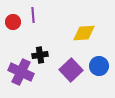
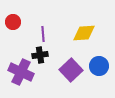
purple line: moved 10 px right, 19 px down
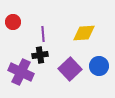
purple square: moved 1 px left, 1 px up
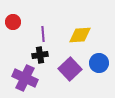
yellow diamond: moved 4 px left, 2 px down
blue circle: moved 3 px up
purple cross: moved 4 px right, 6 px down
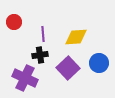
red circle: moved 1 px right
yellow diamond: moved 4 px left, 2 px down
purple square: moved 2 px left, 1 px up
